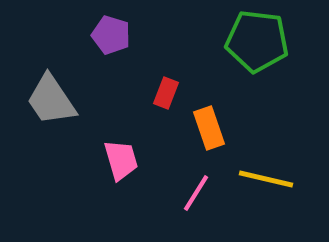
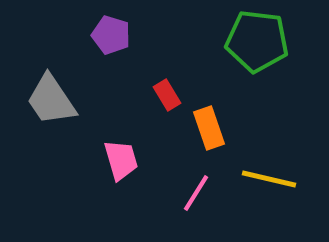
red rectangle: moved 1 px right, 2 px down; rotated 52 degrees counterclockwise
yellow line: moved 3 px right
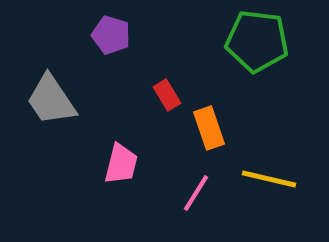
pink trapezoid: moved 4 px down; rotated 30 degrees clockwise
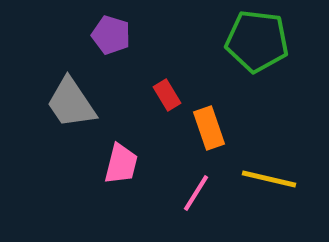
gray trapezoid: moved 20 px right, 3 px down
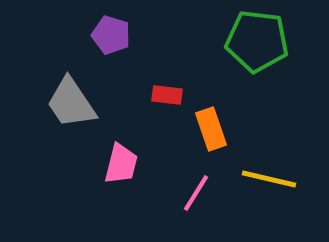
red rectangle: rotated 52 degrees counterclockwise
orange rectangle: moved 2 px right, 1 px down
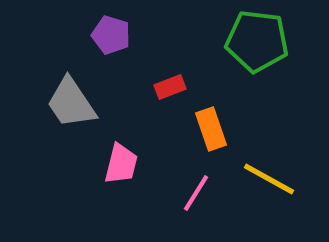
red rectangle: moved 3 px right, 8 px up; rotated 28 degrees counterclockwise
yellow line: rotated 16 degrees clockwise
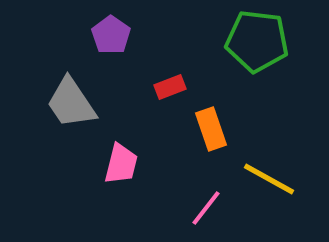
purple pentagon: rotated 18 degrees clockwise
pink line: moved 10 px right, 15 px down; rotated 6 degrees clockwise
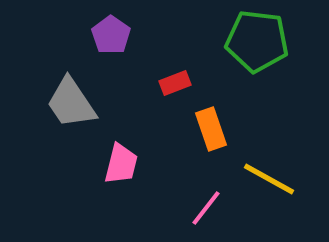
red rectangle: moved 5 px right, 4 px up
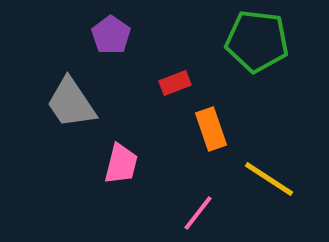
yellow line: rotated 4 degrees clockwise
pink line: moved 8 px left, 5 px down
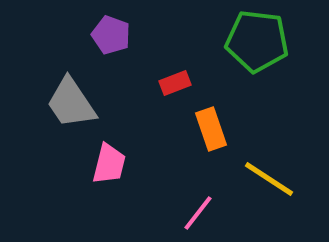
purple pentagon: rotated 15 degrees counterclockwise
pink trapezoid: moved 12 px left
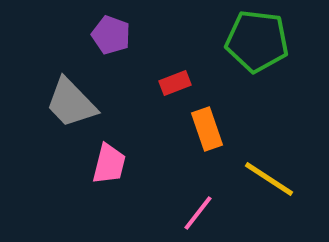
gray trapezoid: rotated 10 degrees counterclockwise
orange rectangle: moved 4 px left
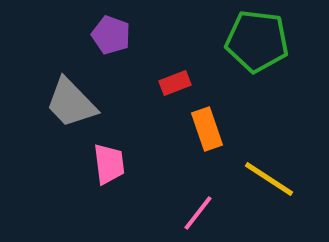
pink trapezoid: rotated 21 degrees counterclockwise
